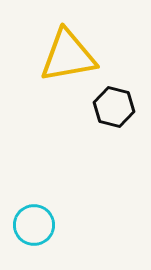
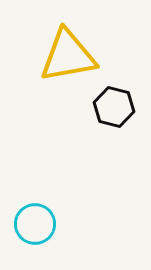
cyan circle: moved 1 px right, 1 px up
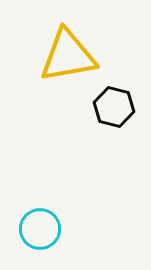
cyan circle: moved 5 px right, 5 px down
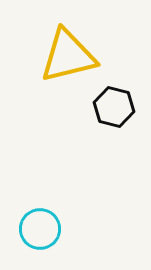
yellow triangle: rotated 4 degrees counterclockwise
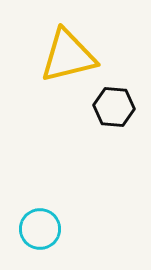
black hexagon: rotated 9 degrees counterclockwise
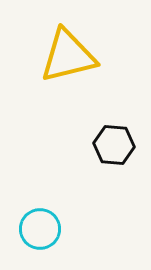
black hexagon: moved 38 px down
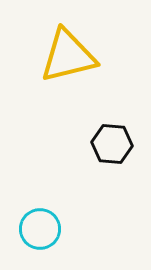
black hexagon: moved 2 px left, 1 px up
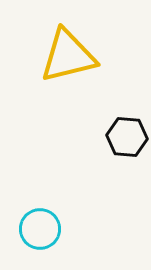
black hexagon: moved 15 px right, 7 px up
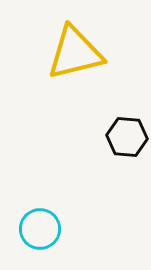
yellow triangle: moved 7 px right, 3 px up
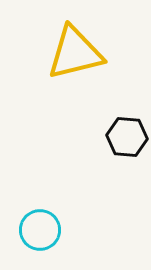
cyan circle: moved 1 px down
